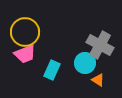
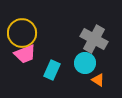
yellow circle: moved 3 px left, 1 px down
gray cross: moved 6 px left, 6 px up
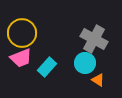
pink trapezoid: moved 4 px left, 4 px down
cyan rectangle: moved 5 px left, 3 px up; rotated 18 degrees clockwise
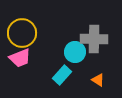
gray cross: rotated 28 degrees counterclockwise
pink trapezoid: moved 1 px left
cyan circle: moved 10 px left, 11 px up
cyan rectangle: moved 15 px right, 8 px down
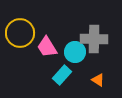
yellow circle: moved 2 px left
pink trapezoid: moved 27 px right, 11 px up; rotated 80 degrees clockwise
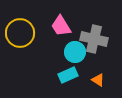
gray cross: rotated 12 degrees clockwise
pink trapezoid: moved 14 px right, 21 px up
cyan rectangle: moved 6 px right; rotated 24 degrees clockwise
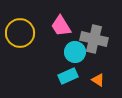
cyan rectangle: moved 1 px down
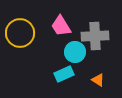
gray cross: moved 1 px right, 3 px up; rotated 16 degrees counterclockwise
cyan rectangle: moved 4 px left, 2 px up
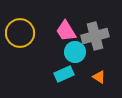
pink trapezoid: moved 5 px right, 5 px down
gray cross: rotated 12 degrees counterclockwise
orange triangle: moved 1 px right, 3 px up
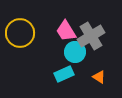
gray cross: moved 4 px left; rotated 16 degrees counterclockwise
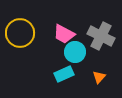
pink trapezoid: moved 2 px left, 3 px down; rotated 30 degrees counterclockwise
gray cross: moved 10 px right; rotated 32 degrees counterclockwise
orange triangle: rotated 40 degrees clockwise
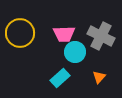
pink trapezoid: rotated 30 degrees counterclockwise
cyan rectangle: moved 4 px left, 4 px down; rotated 18 degrees counterclockwise
